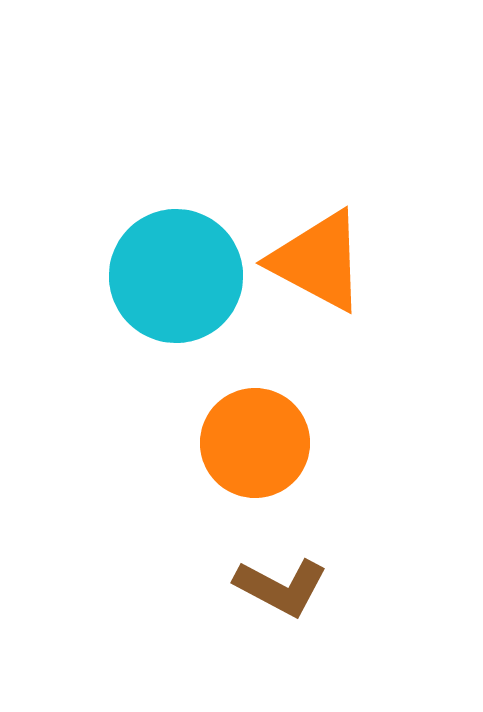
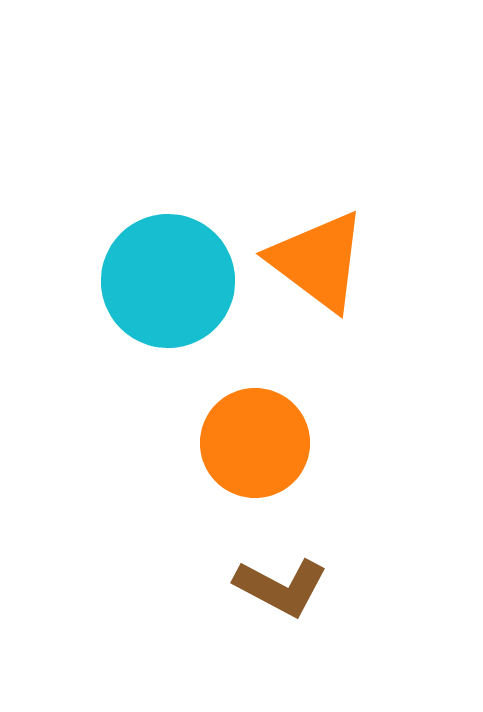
orange triangle: rotated 9 degrees clockwise
cyan circle: moved 8 px left, 5 px down
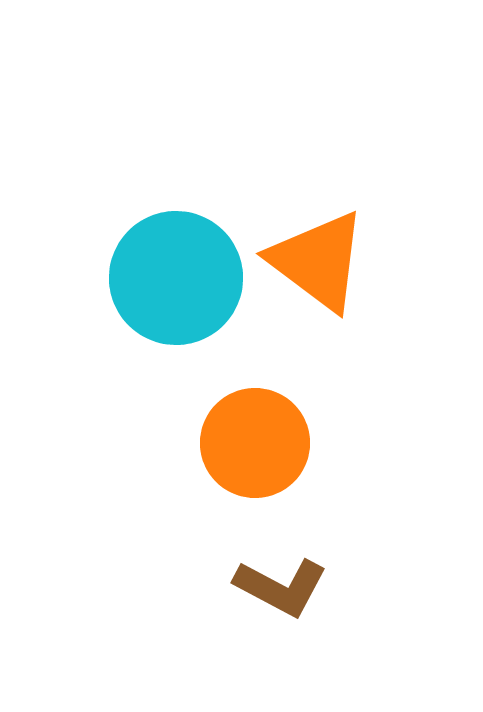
cyan circle: moved 8 px right, 3 px up
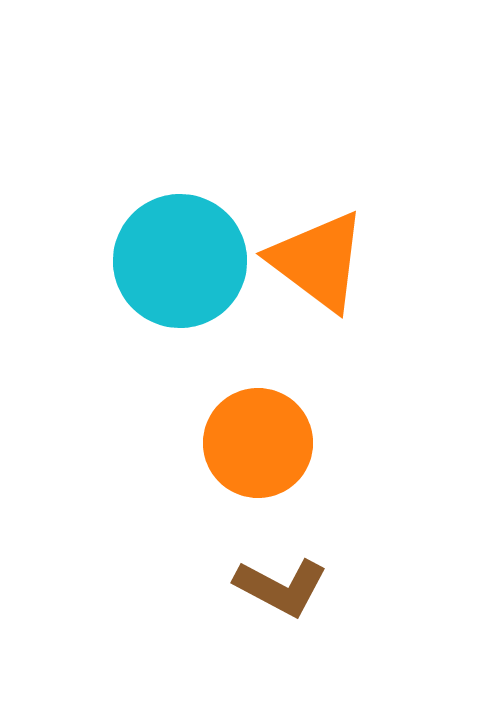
cyan circle: moved 4 px right, 17 px up
orange circle: moved 3 px right
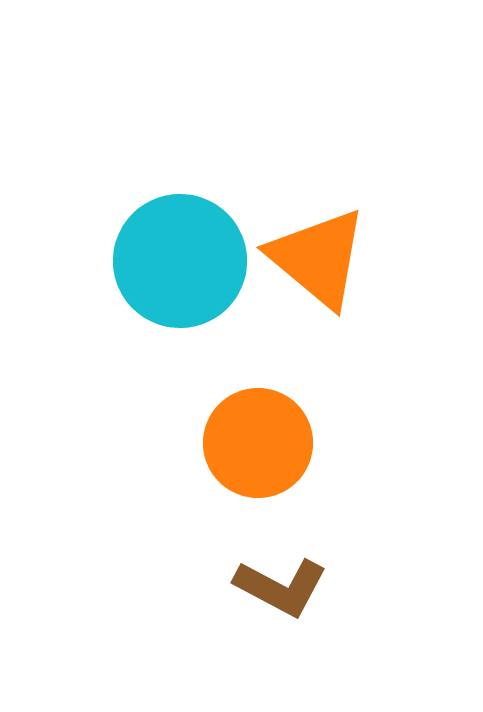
orange triangle: moved 3 px up; rotated 3 degrees clockwise
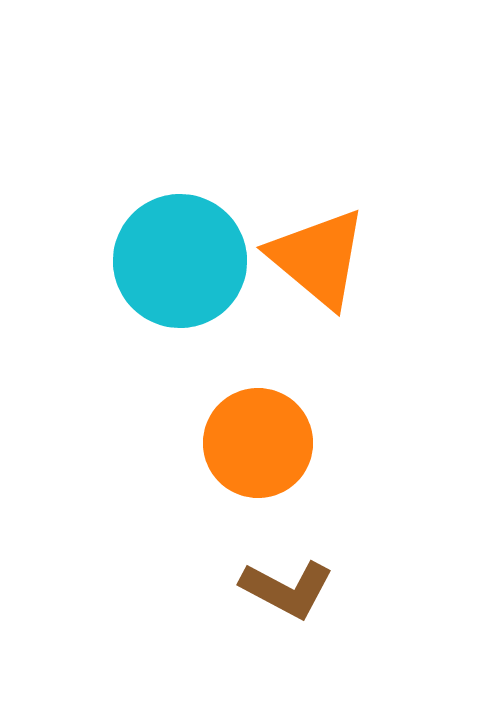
brown L-shape: moved 6 px right, 2 px down
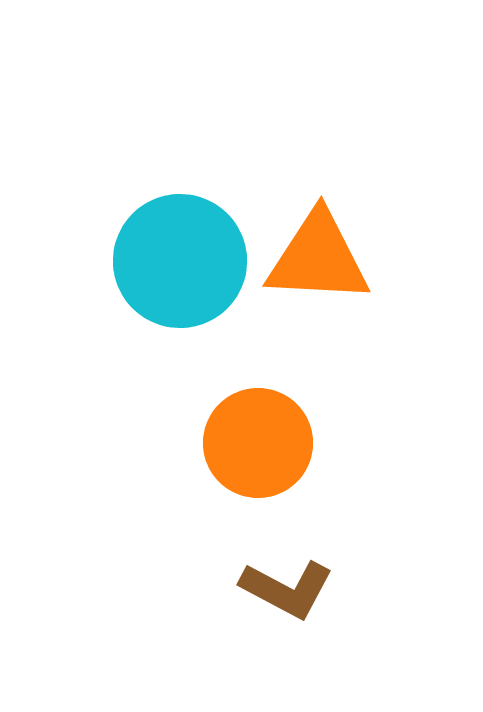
orange triangle: rotated 37 degrees counterclockwise
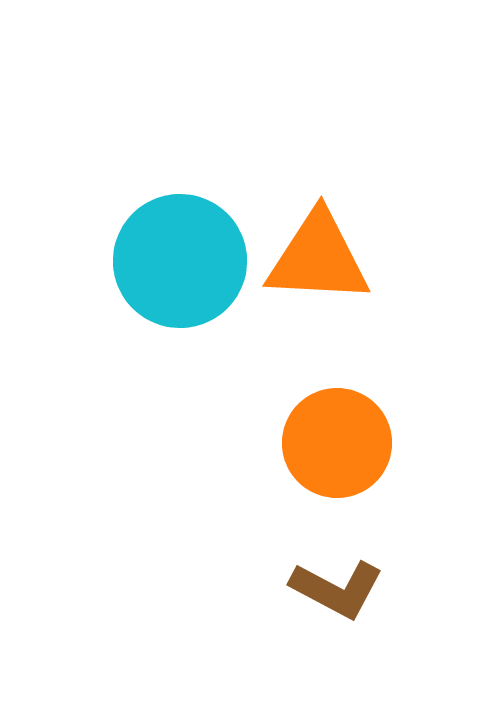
orange circle: moved 79 px right
brown L-shape: moved 50 px right
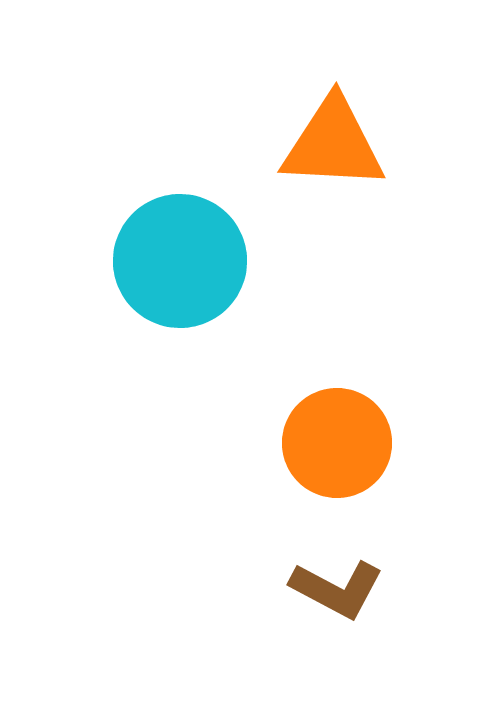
orange triangle: moved 15 px right, 114 px up
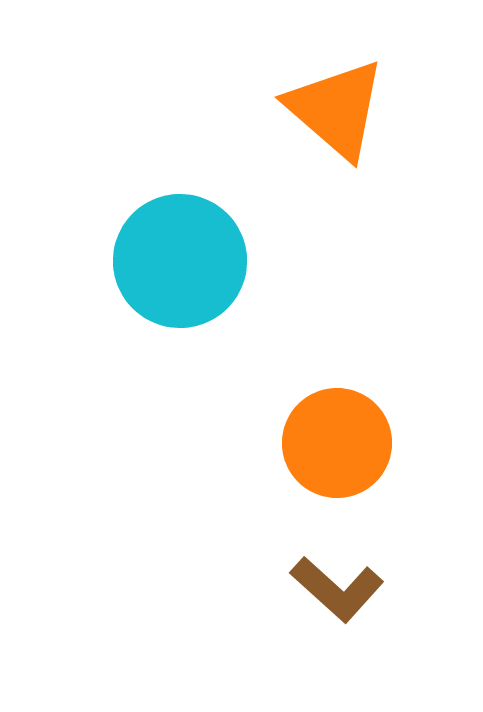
orange triangle: moved 3 px right, 35 px up; rotated 38 degrees clockwise
brown L-shape: rotated 14 degrees clockwise
